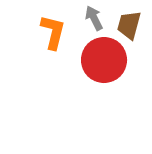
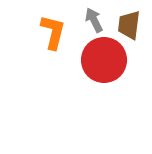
gray arrow: moved 2 px down
brown trapezoid: rotated 8 degrees counterclockwise
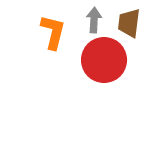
gray arrow: rotated 30 degrees clockwise
brown trapezoid: moved 2 px up
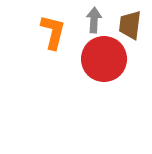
brown trapezoid: moved 1 px right, 2 px down
red circle: moved 1 px up
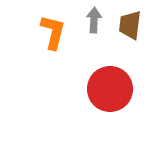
red circle: moved 6 px right, 30 px down
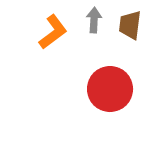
orange L-shape: rotated 39 degrees clockwise
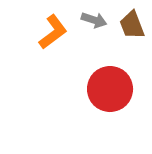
gray arrow: rotated 105 degrees clockwise
brown trapezoid: moved 2 px right; rotated 28 degrees counterclockwise
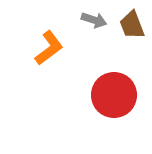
orange L-shape: moved 4 px left, 16 px down
red circle: moved 4 px right, 6 px down
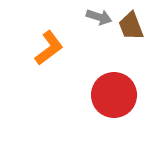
gray arrow: moved 5 px right, 3 px up
brown trapezoid: moved 1 px left, 1 px down
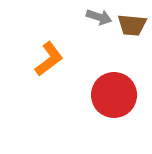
brown trapezoid: moved 1 px right, 1 px up; rotated 64 degrees counterclockwise
orange L-shape: moved 11 px down
